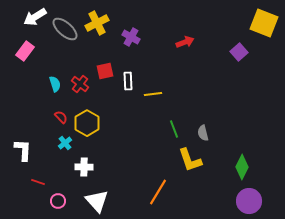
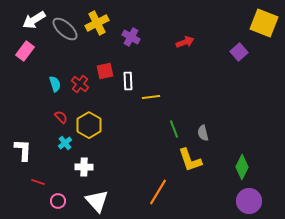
white arrow: moved 1 px left, 3 px down
yellow line: moved 2 px left, 3 px down
yellow hexagon: moved 2 px right, 2 px down
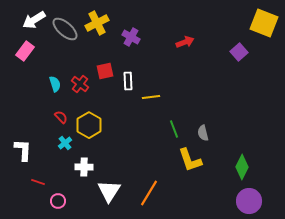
orange line: moved 9 px left, 1 px down
white triangle: moved 12 px right, 10 px up; rotated 15 degrees clockwise
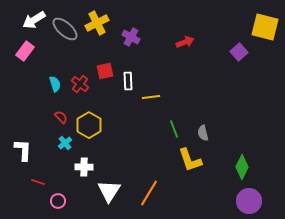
yellow square: moved 1 px right, 4 px down; rotated 8 degrees counterclockwise
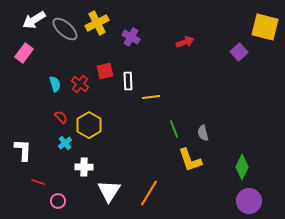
pink rectangle: moved 1 px left, 2 px down
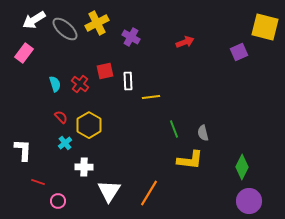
purple square: rotated 18 degrees clockwise
yellow L-shape: rotated 64 degrees counterclockwise
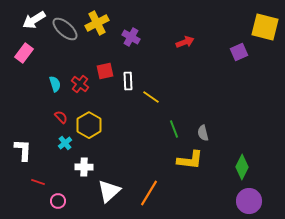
yellow line: rotated 42 degrees clockwise
white triangle: rotated 15 degrees clockwise
